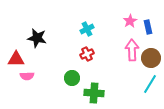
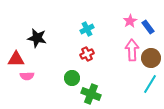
blue rectangle: rotated 24 degrees counterclockwise
green cross: moved 3 px left, 1 px down; rotated 18 degrees clockwise
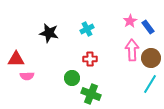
black star: moved 12 px right, 5 px up
red cross: moved 3 px right, 5 px down; rotated 24 degrees clockwise
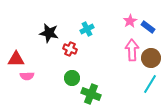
blue rectangle: rotated 16 degrees counterclockwise
red cross: moved 20 px left, 10 px up; rotated 24 degrees clockwise
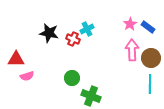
pink star: moved 3 px down
red cross: moved 3 px right, 10 px up
pink semicircle: rotated 16 degrees counterclockwise
cyan line: rotated 30 degrees counterclockwise
green cross: moved 2 px down
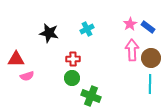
red cross: moved 20 px down; rotated 24 degrees counterclockwise
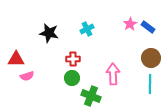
pink arrow: moved 19 px left, 24 px down
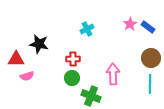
black star: moved 10 px left, 11 px down
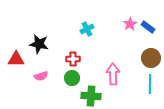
pink semicircle: moved 14 px right
green cross: rotated 18 degrees counterclockwise
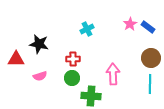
pink semicircle: moved 1 px left
